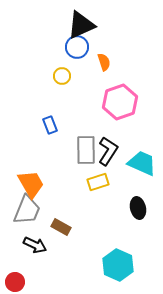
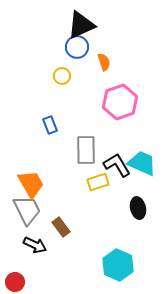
black L-shape: moved 9 px right, 14 px down; rotated 64 degrees counterclockwise
gray trapezoid: rotated 48 degrees counterclockwise
brown rectangle: rotated 24 degrees clockwise
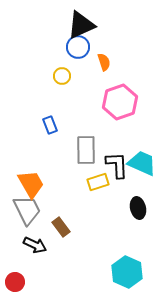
blue circle: moved 1 px right
black L-shape: rotated 28 degrees clockwise
cyan hexagon: moved 9 px right, 7 px down
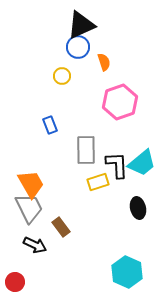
cyan trapezoid: rotated 116 degrees clockwise
gray trapezoid: moved 2 px right, 2 px up
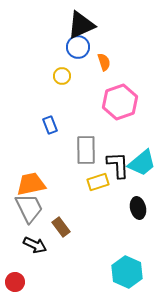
black L-shape: moved 1 px right
orange trapezoid: rotated 72 degrees counterclockwise
